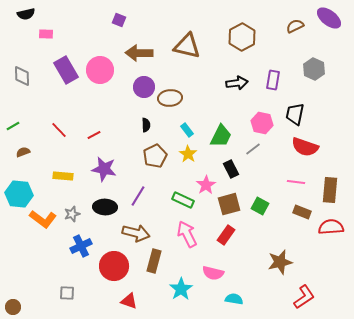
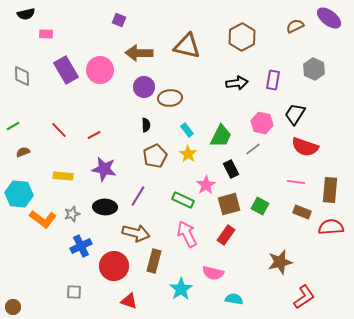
black trapezoid at (295, 114): rotated 20 degrees clockwise
gray square at (67, 293): moved 7 px right, 1 px up
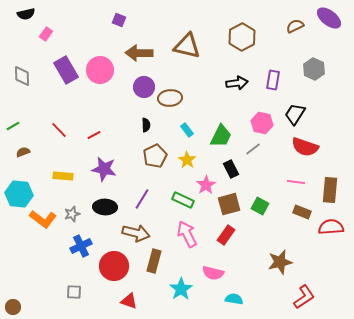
pink rectangle at (46, 34): rotated 56 degrees counterclockwise
yellow star at (188, 154): moved 1 px left, 6 px down
purple line at (138, 196): moved 4 px right, 3 px down
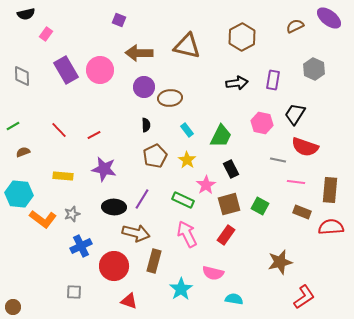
gray line at (253, 149): moved 25 px right, 11 px down; rotated 49 degrees clockwise
black ellipse at (105, 207): moved 9 px right
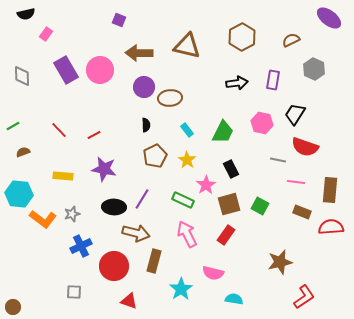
brown semicircle at (295, 26): moved 4 px left, 14 px down
green trapezoid at (221, 136): moved 2 px right, 4 px up
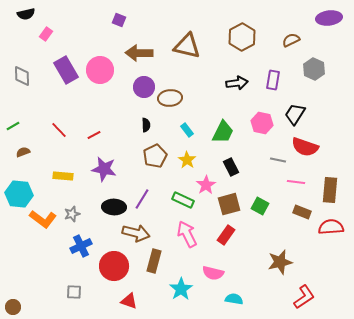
purple ellipse at (329, 18): rotated 45 degrees counterclockwise
black rectangle at (231, 169): moved 2 px up
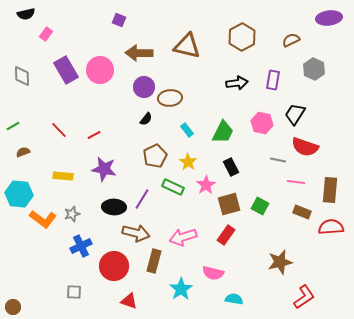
black semicircle at (146, 125): moved 6 px up; rotated 40 degrees clockwise
yellow star at (187, 160): moved 1 px right, 2 px down
green rectangle at (183, 200): moved 10 px left, 13 px up
pink arrow at (187, 234): moved 4 px left, 3 px down; rotated 80 degrees counterclockwise
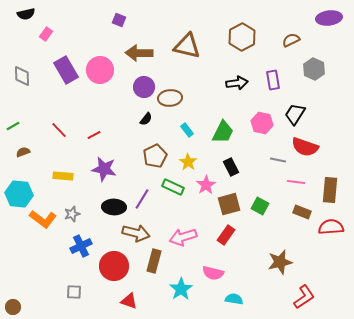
purple rectangle at (273, 80): rotated 18 degrees counterclockwise
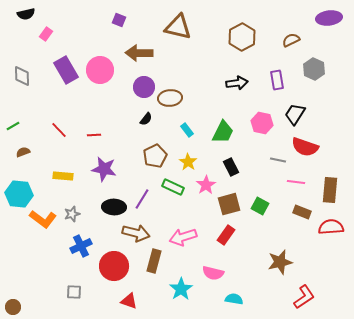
brown triangle at (187, 46): moved 9 px left, 19 px up
purple rectangle at (273, 80): moved 4 px right
red line at (94, 135): rotated 24 degrees clockwise
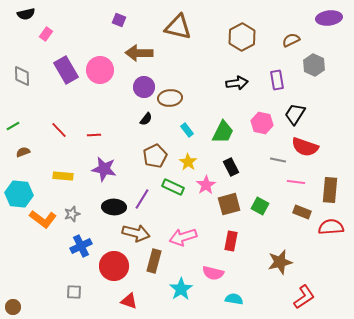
gray hexagon at (314, 69): moved 4 px up
red rectangle at (226, 235): moved 5 px right, 6 px down; rotated 24 degrees counterclockwise
